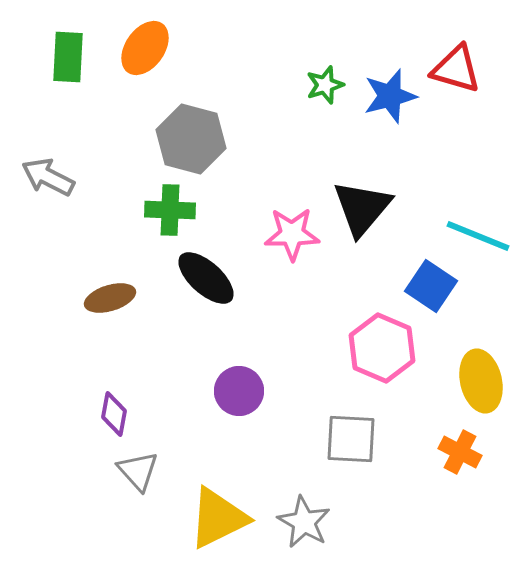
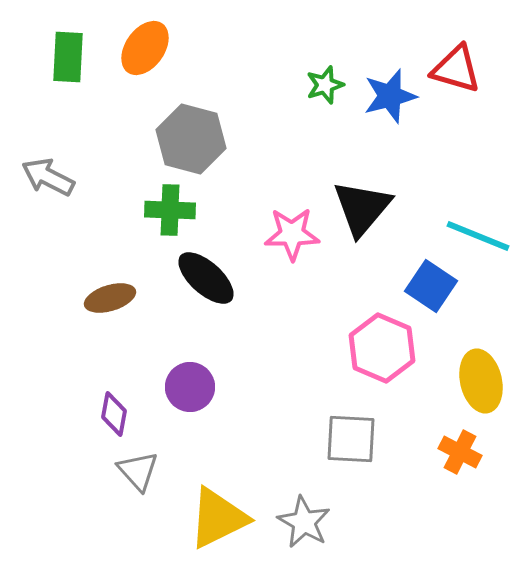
purple circle: moved 49 px left, 4 px up
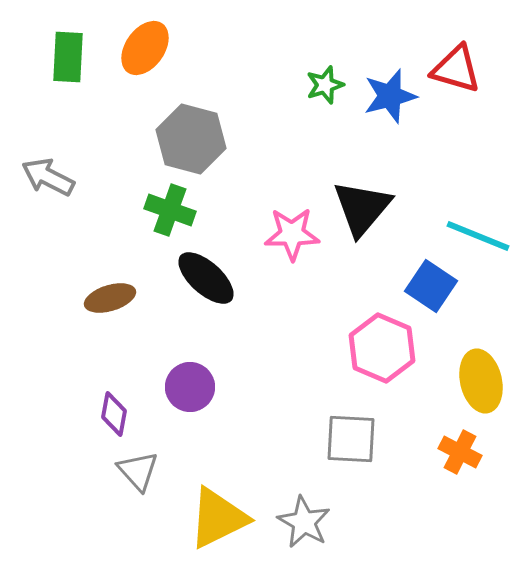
green cross: rotated 18 degrees clockwise
